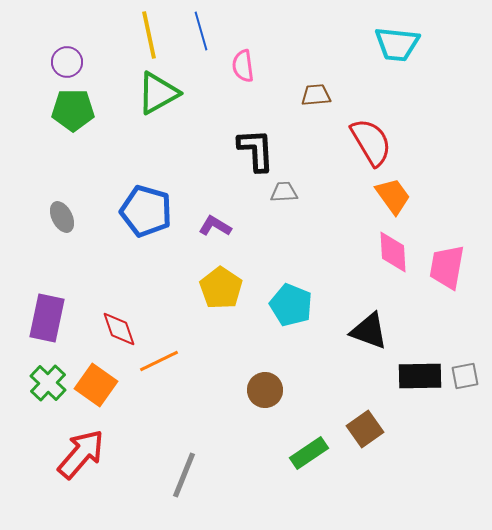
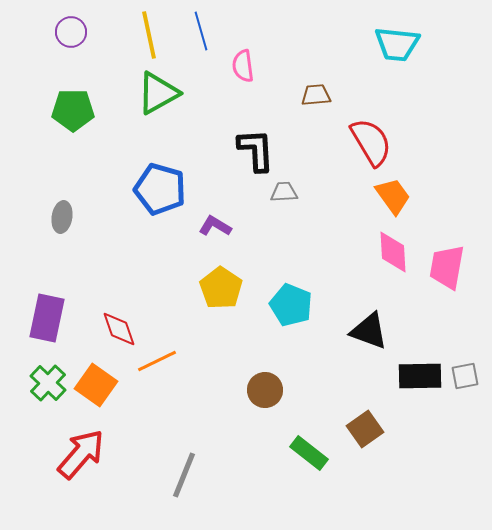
purple circle: moved 4 px right, 30 px up
blue pentagon: moved 14 px right, 22 px up
gray ellipse: rotated 36 degrees clockwise
orange line: moved 2 px left
green rectangle: rotated 72 degrees clockwise
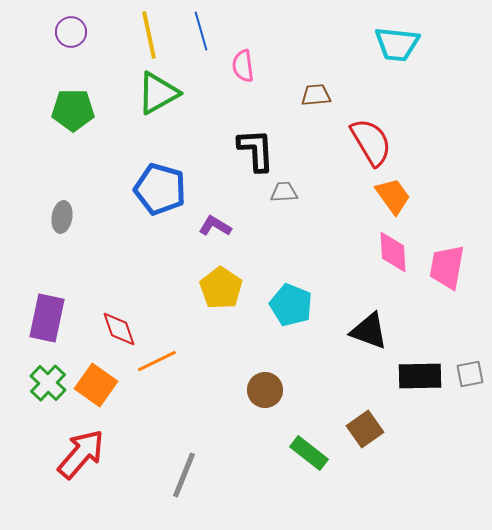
gray square: moved 5 px right, 2 px up
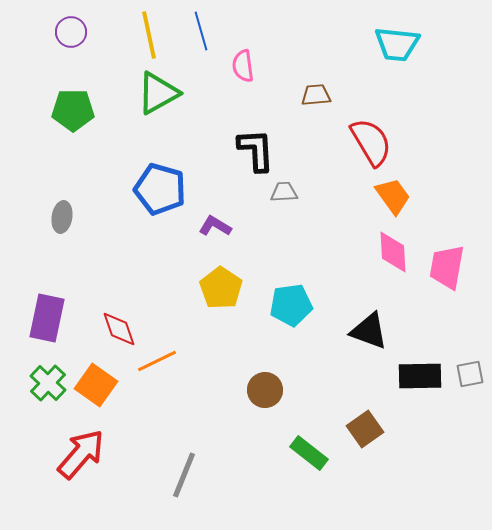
cyan pentagon: rotated 30 degrees counterclockwise
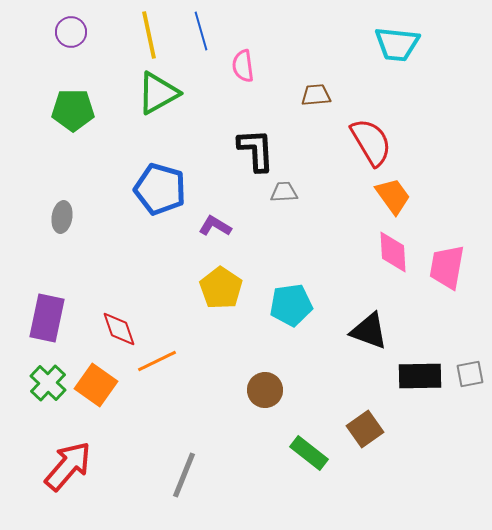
red arrow: moved 13 px left, 12 px down
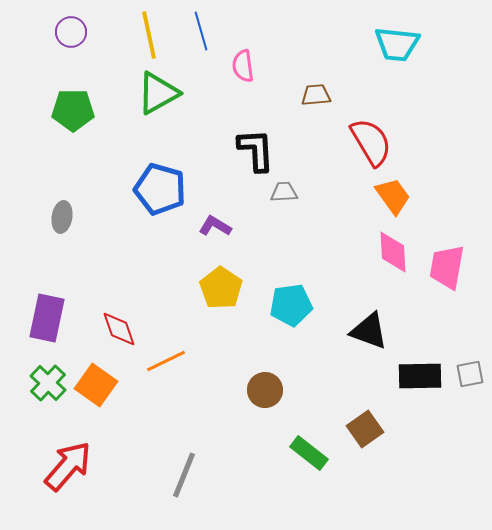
orange line: moved 9 px right
